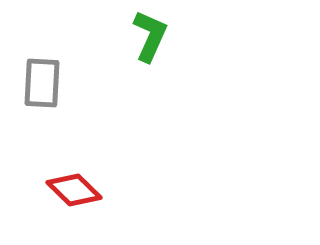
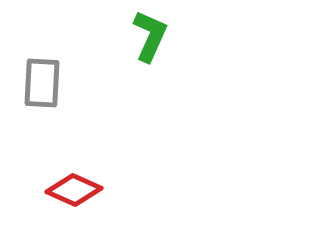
red diamond: rotated 20 degrees counterclockwise
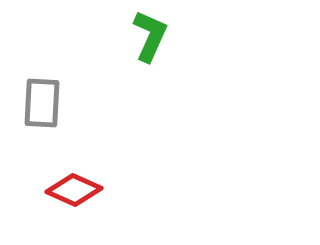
gray rectangle: moved 20 px down
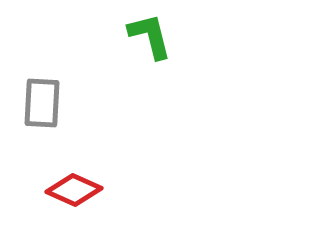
green L-shape: rotated 38 degrees counterclockwise
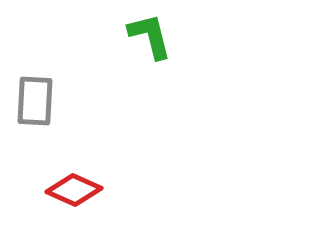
gray rectangle: moved 7 px left, 2 px up
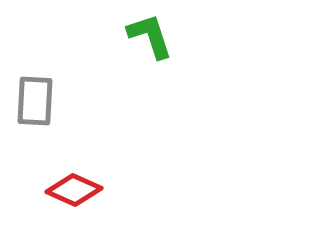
green L-shape: rotated 4 degrees counterclockwise
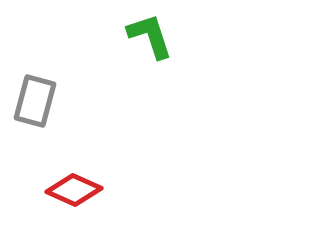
gray rectangle: rotated 12 degrees clockwise
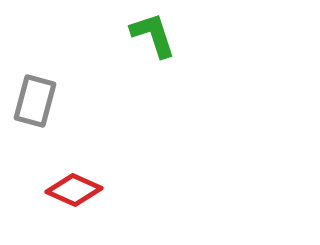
green L-shape: moved 3 px right, 1 px up
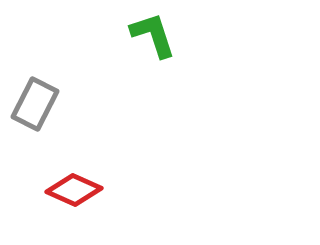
gray rectangle: moved 3 px down; rotated 12 degrees clockwise
